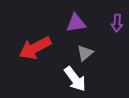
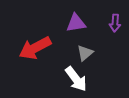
purple arrow: moved 2 px left
white arrow: moved 1 px right
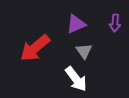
purple triangle: moved 1 px down; rotated 15 degrees counterclockwise
red arrow: rotated 12 degrees counterclockwise
gray triangle: moved 1 px left, 2 px up; rotated 24 degrees counterclockwise
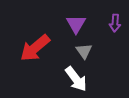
purple triangle: rotated 35 degrees counterclockwise
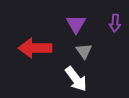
red arrow: rotated 40 degrees clockwise
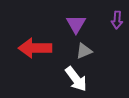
purple arrow: moved 2 px right, 3 px up
gray triangle: rotated 42 degrees clockwise
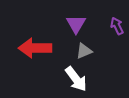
purple arrow: moved 6 px down; rotated 150 degrees clockwise
